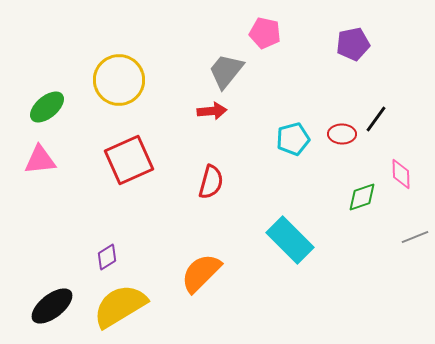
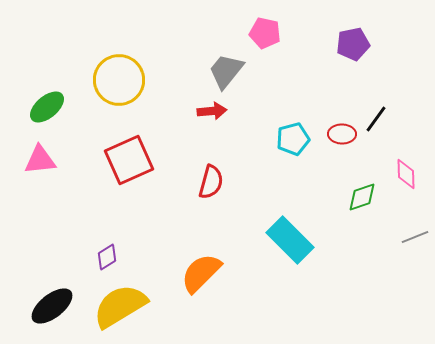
pink diamond: moved 5 px right
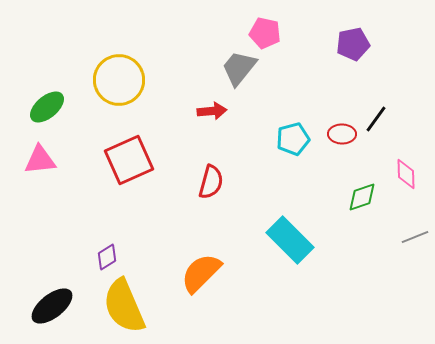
gray trapezoid: moved 13 px right, 3 px up
yellow semicircle: moved 4 px right; rotated 82 degrees counterclockwise
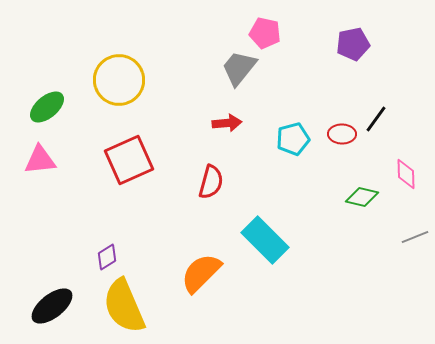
red arrow: moved 15 px right, 12 px down
green diamond: rotated 32 degrees clockwise
cyan rectangle: moved 25 px left
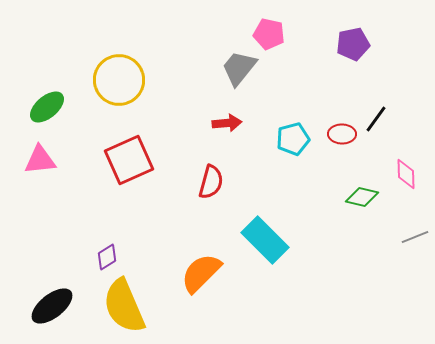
pink pentagon: moved 4 px right, 1 px down
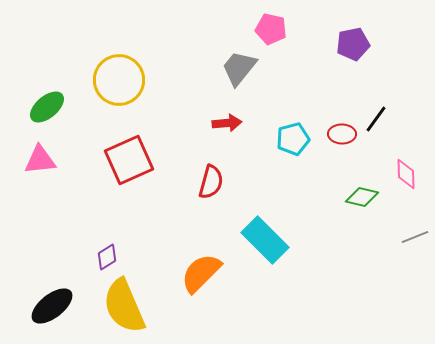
pink pentagon: moved 2 px right, 5 px up
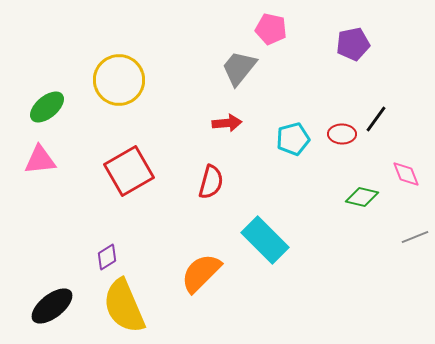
red square: moved 11 px down; rotated 6 degrees counterclockwise
pink diamond: rotated 20 degrees counterclockwise
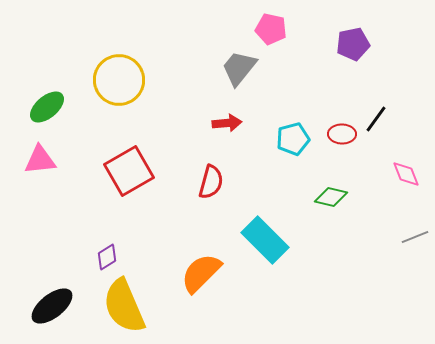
green diamond: moved 31 px left
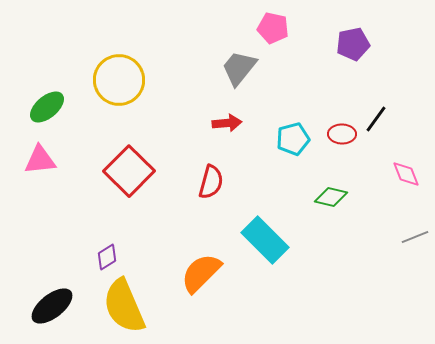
pink pentagon: moved 2 px right, 1 px up
red square: rotated 15 degrees counterclockwise
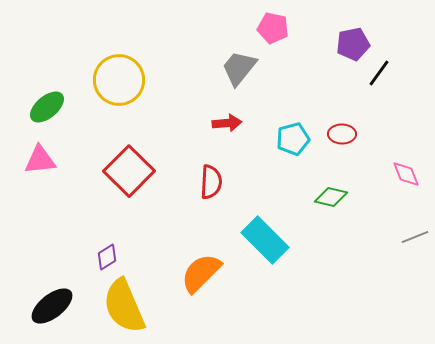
black line: moved 3 px right, 46 px up
red semicircle: rotated 12 degrees counterclockwise
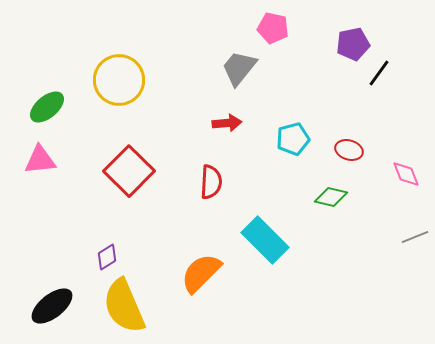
red ellipse: moved 7 px right, 16 px down; rotated 16 degrees clockwise
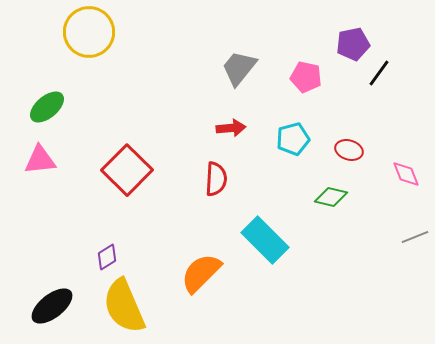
pink pentagon: moved 33 px right, 49 px down
yellow circle: moved 30 px left, 48 px up
red arrow: moved 4 px right, 5 px down
red square: moved 2 px left, 1 px up
red semicircle: moved 5 px right, 3 px up
